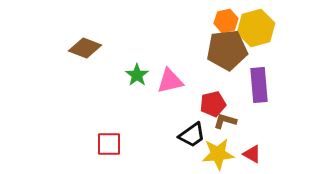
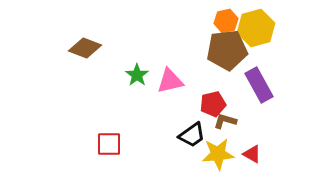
purple rectangle: rotated 24 degrees counterclockwise
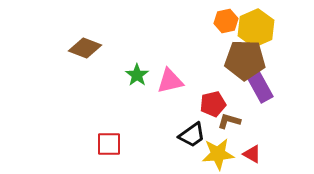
yellow hexagon: rotated 9 degrees counterclockwise
brown pentagon: moved 18 px right, 10 px down; rotated 9 degrees clockwise
brown L-shape: moved 4 px right
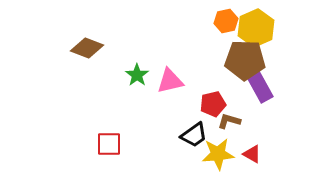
brown diamond: moved 2 px right
black trapezoid: moved 2 px right
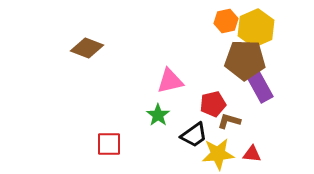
green star: moved 21 px right, 40 px down
red triangle: rotated 24 degrees counterclockwise
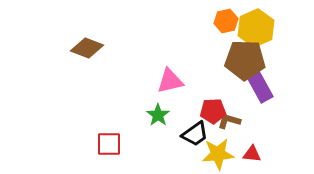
red pentagon: moved 7 px down; rotated 10 degrees clockwise
black trapezoid: moved 1 px right, 1 px up
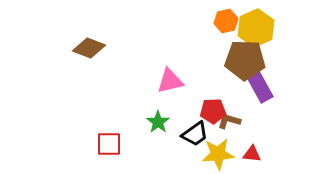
brown diamond: moved 2 px right
green star: moved 7 px down
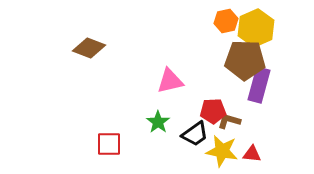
purple rectangle: rotated 44 degrees clockwise
yellow star: moved 4 px right, 3 px up; rotated 16 degrees clockwise
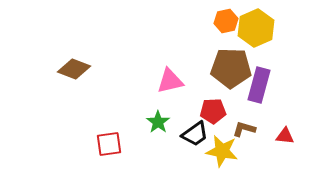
brown diamond: moved 15 px left, 21 px down
brown pentagon: moved 14 px left, 8 px down
brown L-shape: moved 15 px right, 8 px down
red square: rotated 8 degrees counterclockwise
red triangle: moved 33 px right, 18 px up
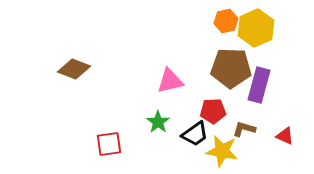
red triangle: rotated 18 degrees clockwise
